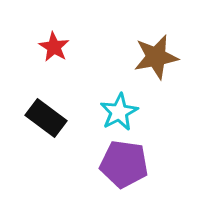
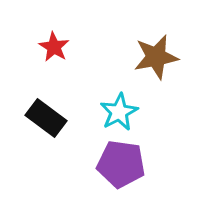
purple pentagon: moved 3 px left
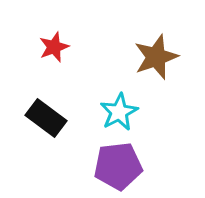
red star: rotated 20 degrees clockwise
brown star: rotated 9 degrees counterclockwise
purple pentagon: moved 3 px left, 2 px down; rotated 15 degrees counterclockwise
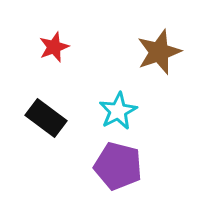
brown star: moved 3 px right, 5 px up
cyan star: moved 1 px left, 1 px up
purple pentagon: rotated 21 degrees clockwise
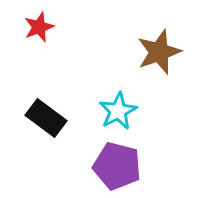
red star: moved 15 px left, 20 px up
purple pentagon: moved 1 px left
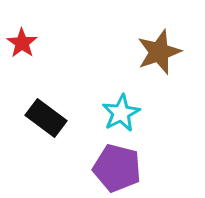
red star: moved 17 px left, 16 px down; rotated 16 degrees counterclockwise
cyan star: moved 3 px right, 2 px down
purple pentagon: moved 2 px down
